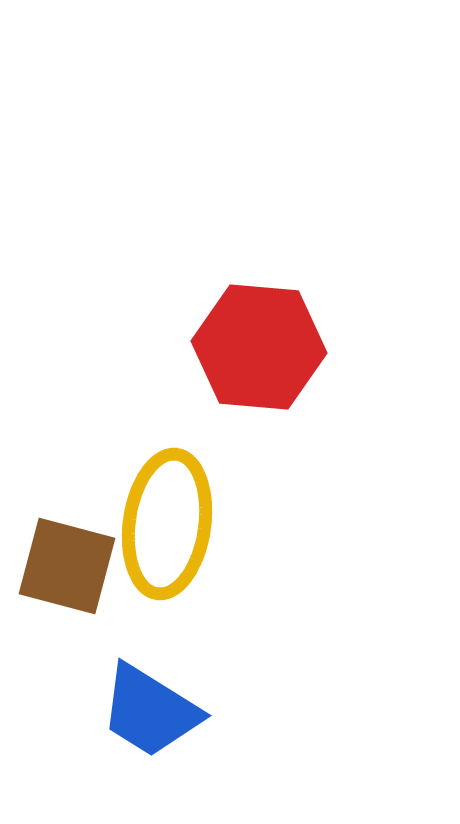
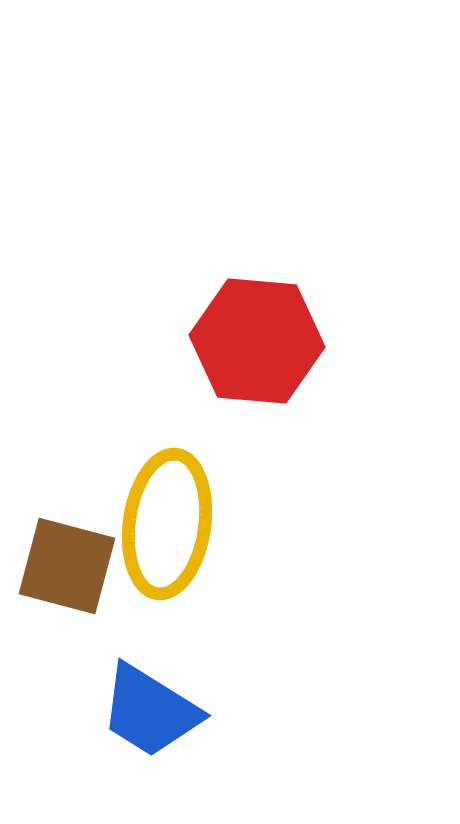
red hexagon: moved 2 px left, 6 px up
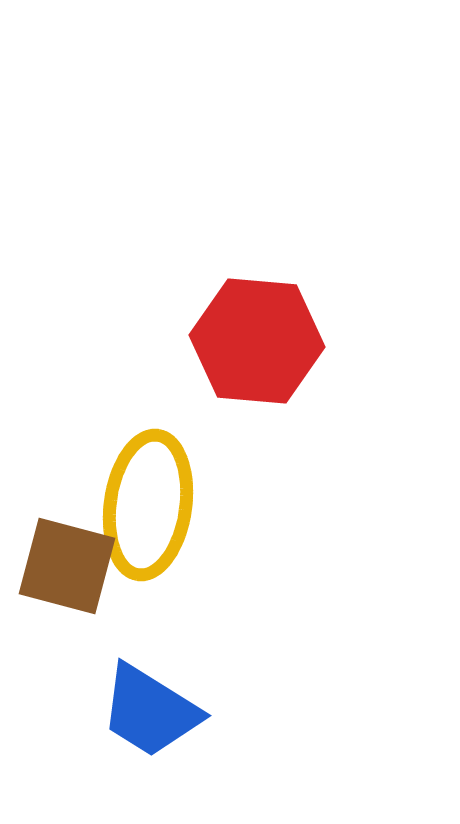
yellow ellipse: moved 19 px left, 19 px up
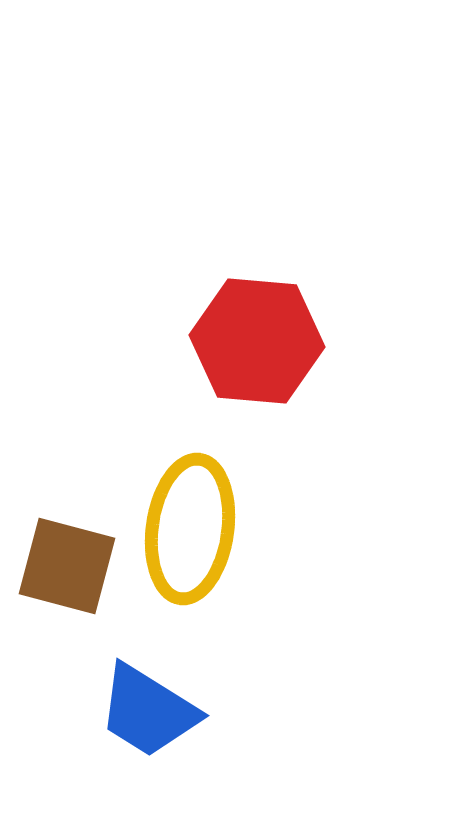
yellow ellipse: moved 42 px right, 24 px down
blue trapezoid: moved 2 px left
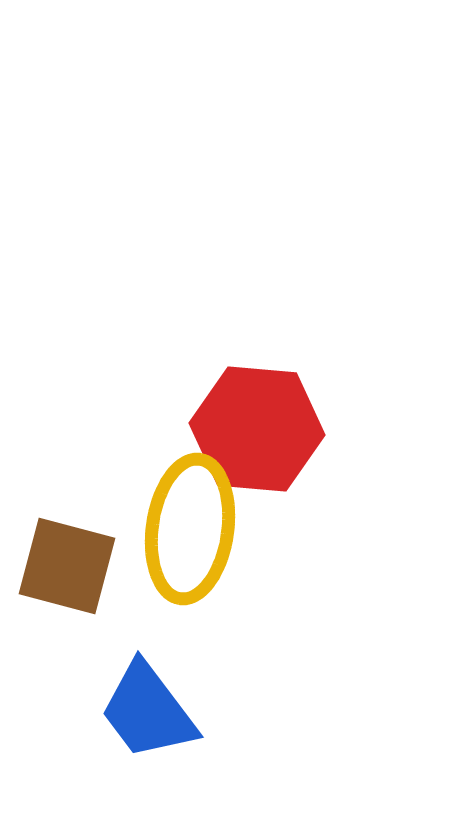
red hexagon: moved 88 px down
blue trapezoid: rotated 21 degrees clockwise
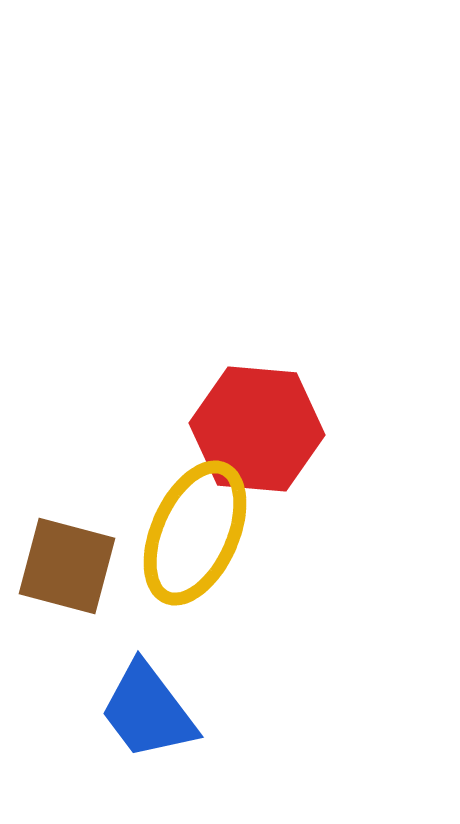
yellow ellipse: moved 5 px right, 4 px down; rotated 16 degrees clockwise
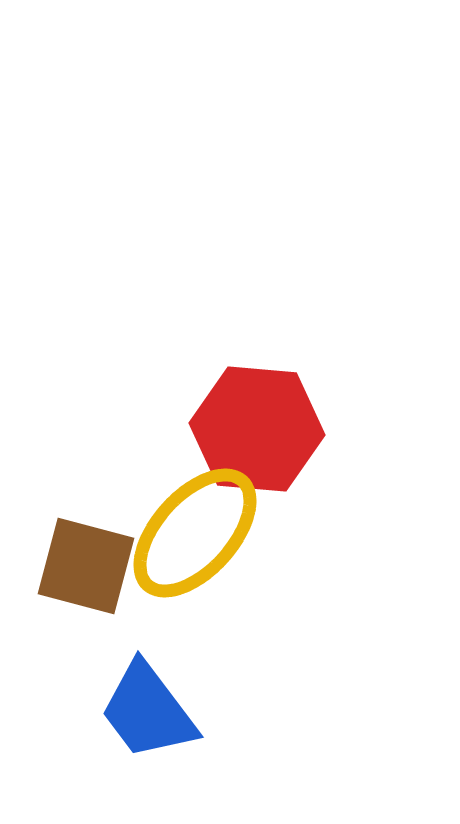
yellow ellipse: rotated 18 degrees clockwise
brown square: moved 19 px right
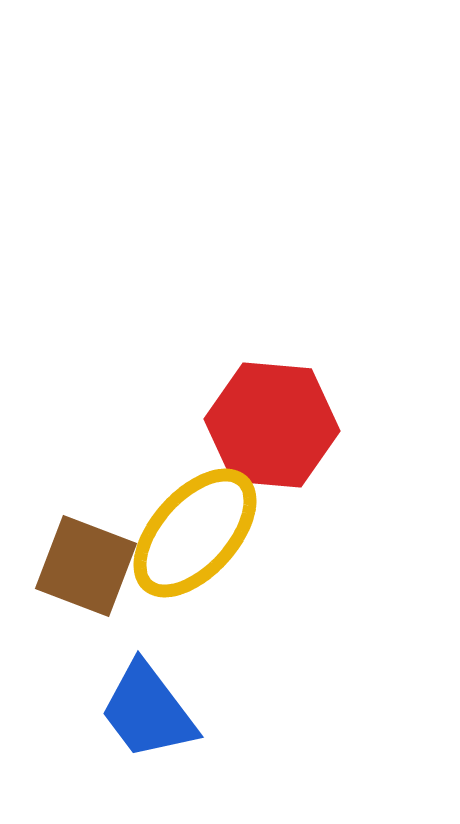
red hexagon: moved 15 px right, 4 px up
brown square: rotated 6 degrees clockwise
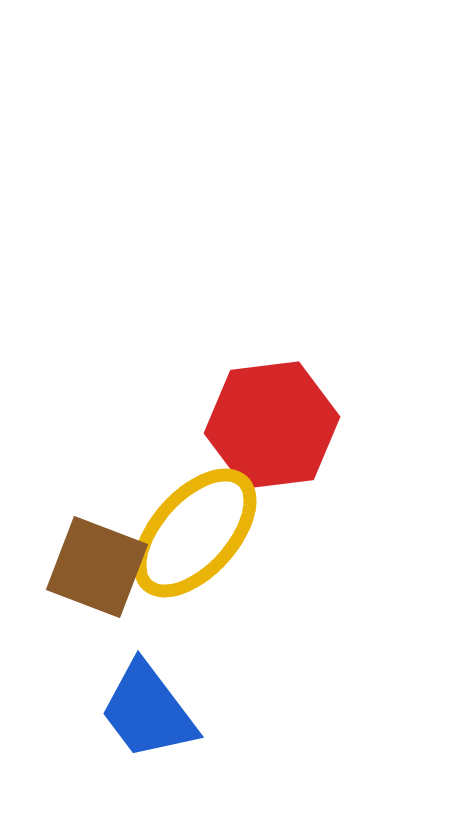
red hexagon: rotated 12 degrees counterclockwise
brown square: moved 11 px right, 1 px down
